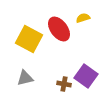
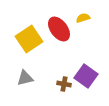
yellow square: rotated 28 degrees clockwise
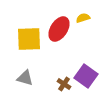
red ellipse: rotated 70 degrees clockwise
yellow square: rotated 32 degrees clockwise
gray triangle: rotated 30 degrees clockwise
brown cross: rotated 24 degrees clockwise
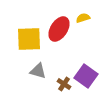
gray triangle: moved 13 px right, 7 px up
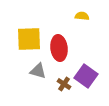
yellow semicircle: moved 1 px left, 2 px up; rotated 24 degrees clockwise
red ellipse: moved 19 px down; rotated 40 degrees counterclockwise
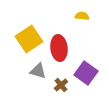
yellow square: rotated 32 degrees counterclockwise
purple square: moved 3 px up
brown cross: moved 3 px left, 1 px down; rotated 16 degrees clockwise
